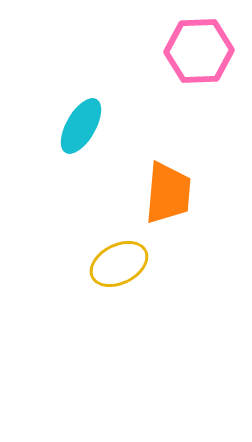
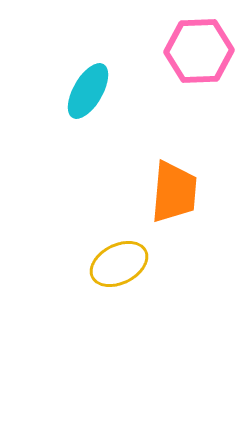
cyan ellipse: moved 7 px right, 35 px up
orange trapezoid: moved 6 px right, 1 px up
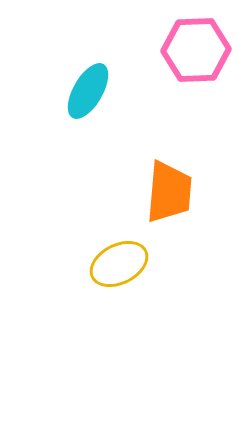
pink hexagon: moved 3 px left, 1 px up
orange trapezoid: moved 5 px left
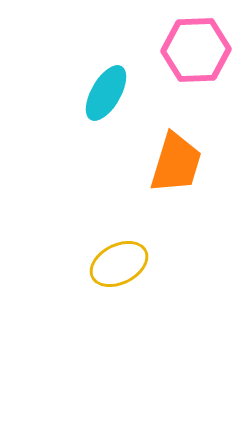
cyan ellipse: moved 18 px right, 2 px down
orange trapezoid: moved 7 px right, 29 px up; rotated 12 degrees clockwise
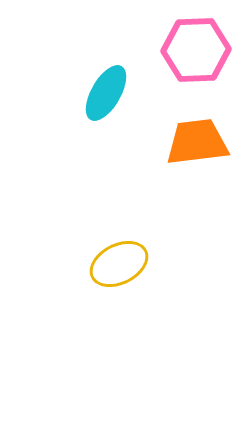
orange trapezoid: moved 21 px right, 21 px up; rotated 114 degrees counterclockwise
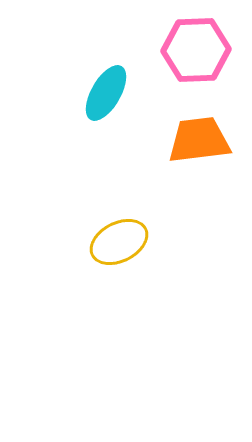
orange trapezoid: moved 2 px right, 2 px up
yellow ellipse: moved 22 px up
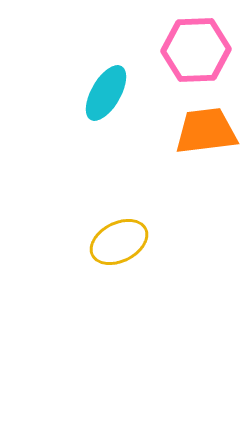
orange trapezoid: moved 7 px right, 9 px up
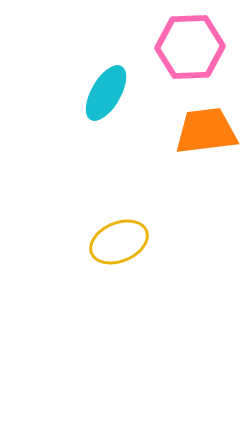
pink hexagon: moved 6 px left, 3 px up
yellow ellipse: rotated 4 degrees clockwise
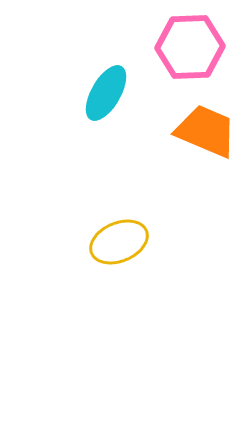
orange trapezoid: rotated 30 degrees clockwise
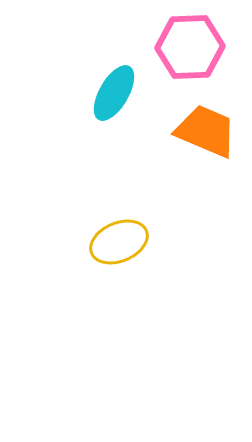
cyan ellipse: moved 8 px right
